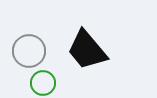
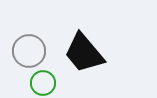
black trapezoid: moved 3 px left, 3 px down
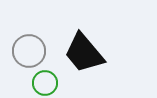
green circle: moved 2 px right
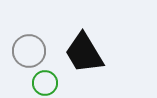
black trapezoid: rotated 9 degrees clockwise
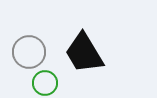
gray circle: moved 1 px down
